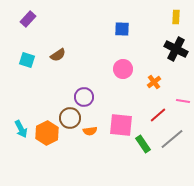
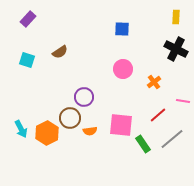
brown semicircle: moved 2 px right, 3 px up
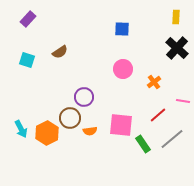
black cross: moved 1 px right, 1 px up; rotated 15 degrees clockwise
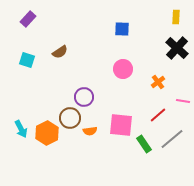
orange cross: moved 4 px right
green rectangle: moved 1 px right
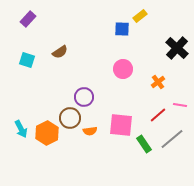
yellow rectangle: moved 36 px left, 1 px up; rotated 48 degrees clockwise
pink line: moved 3 px left, 4 px down
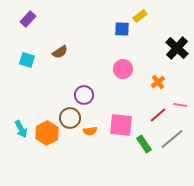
purple circle: moved 2 px up
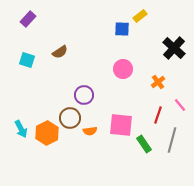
black cross: moved 3 px left
pink line: rotated 40 degrees clockwise
red line: rotated 30 degrees counterclockwise
gray line: moved 1 px down; rotated 35 degrees counterclockwise
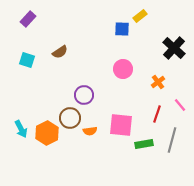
red line: moved 1 px left, 1 px up
green rectangle: rotated 66 degrees counterclockwise
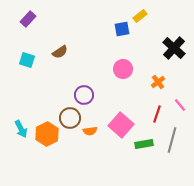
blue square: rotated 14 degrees counterclockwise
pink square: rotated 35 degrees clockwise
orange hexagon: moved 1 px down
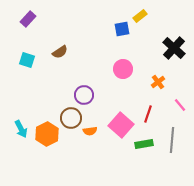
red line: moved 9 px left
brown circle: moved 1 px right
gray line: rotated 10 degrees counterclockwise
